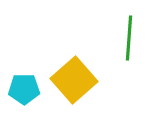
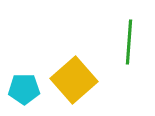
green line: moved 4 px down
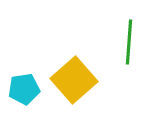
cyan pentagon: rotated 8 degrees counterclockwise
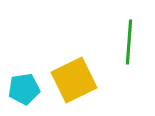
yellow square: rotated 15 degrees clockwise
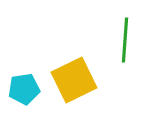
green line: moved 4 px left, 2 px up
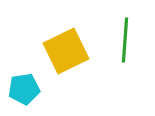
yellow square: moved 8 px left, 29 px up
